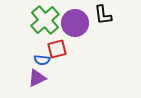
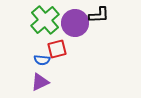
black L-shape: moved 4 px left; rotated 85 degrees counterclockwise
purple triangle: moved 3 px right, 4 px down
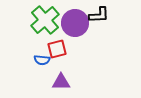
purple triangle: moved 21 px right; rotated 24 degrees clockwise
